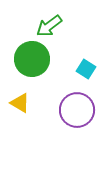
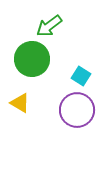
cyan square: moved 5 px left, 7 px down
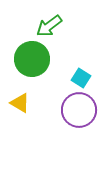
cyan square: moved 2 px down
purple circle: moved 2 px right
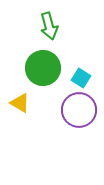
green arrow: rotated 68 degrees counterclockwise
green circle: moved 11 px right, 9 px down
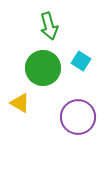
cyan square: moved 17 px up
purple circle: moved 1 px left, 7 px down
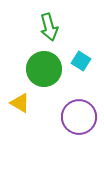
green arrow: moved 1 px down
green circle: moved 1 px right, 1 px down
purple circle: moved 1 px right
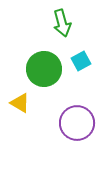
green arrow: moved 13 px right, 4 px up
cyan square: rotated 30 degrees clockwise
purple circle: moved 2 px left, 6 px down
